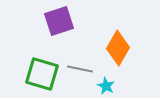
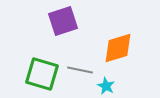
purple square: moved 4 px right
orange diamond: rotated 44 degrees clockwise
gray line: moved 1 px down
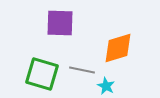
purple square: moved 3 px left, 2 px down; rotated 20 degrees clockwise
gray line: moved 2 px right
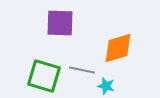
green square: moved 2 px right, 2 px down
cyan star: rotated 12 degrees counterclockwise
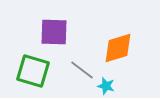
purple square: moved 6 px left, 9 px down
gray line: rotated 25 degrees clockwise
green square: moved 11 px left, 5 px up
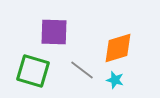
cyan star: moved 9 px right, 6 px up
